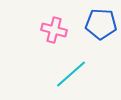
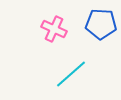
pink cross: moved 1 px up; rotated 10 degrees clockwise
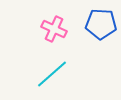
cyan line: moved 19 px left
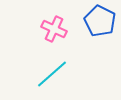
blue pentagon: moved 1 px left, 3 px up; rotated 24 degrees clockwise
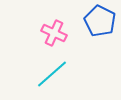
pink cross: moved 4 px down
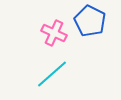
blue pentagon: moved 10 px left
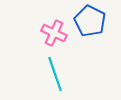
cyan line: moved 3 px right; rotated 68 degrees counterclockwise
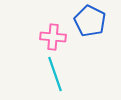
pink cross: moved 1 px left, 4 px down; rotated 20 degrees counterclockwise
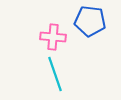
blue pentagon: rotated 20 degrees counterclockwise
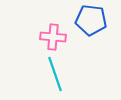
blue pentagon: moved 1 px right, 1 px up
